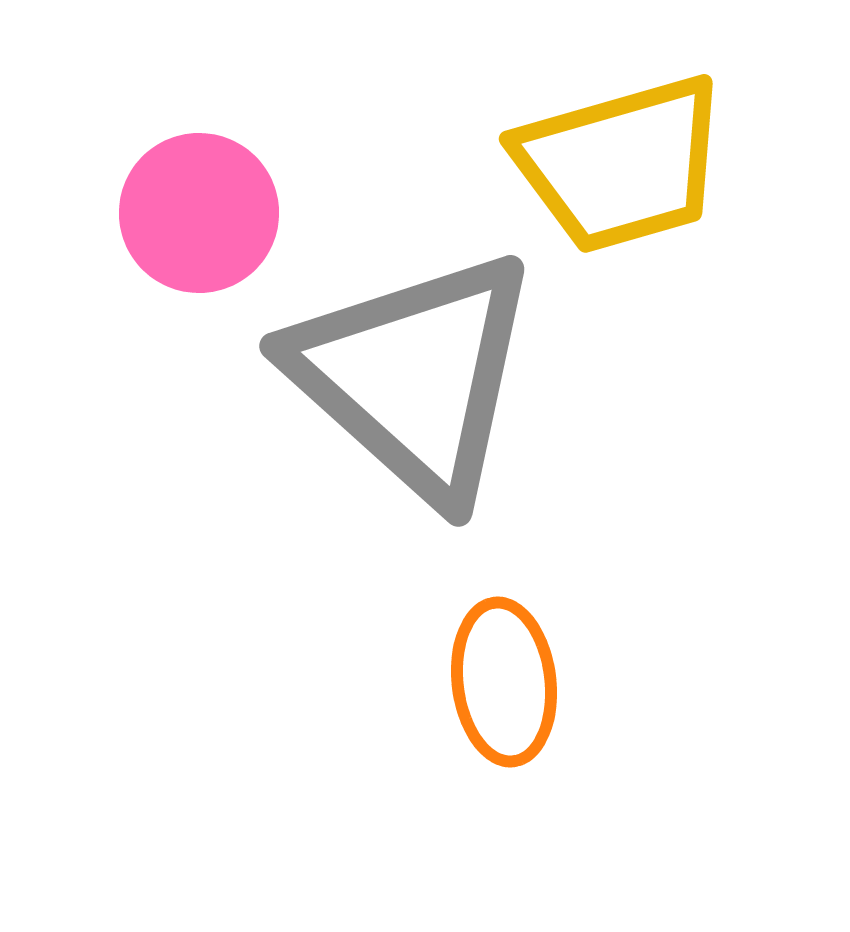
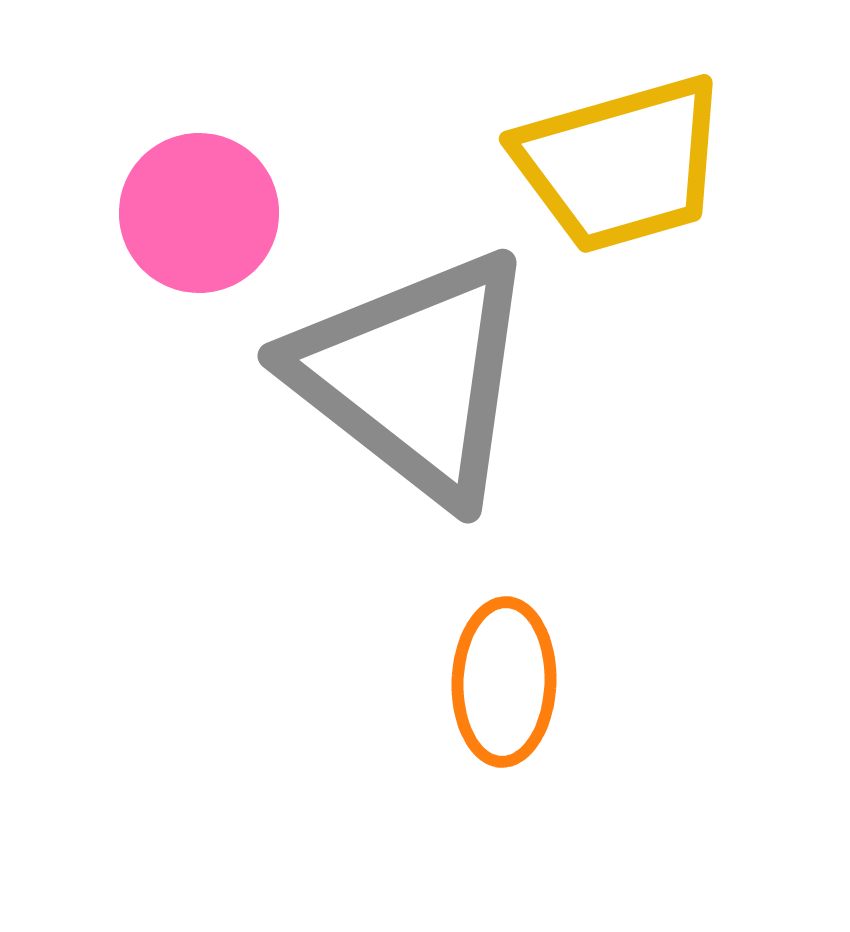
gray triangle: rotated 4 degrees counterclockwise
orange ellipse: rotated 9 degrees clockwise
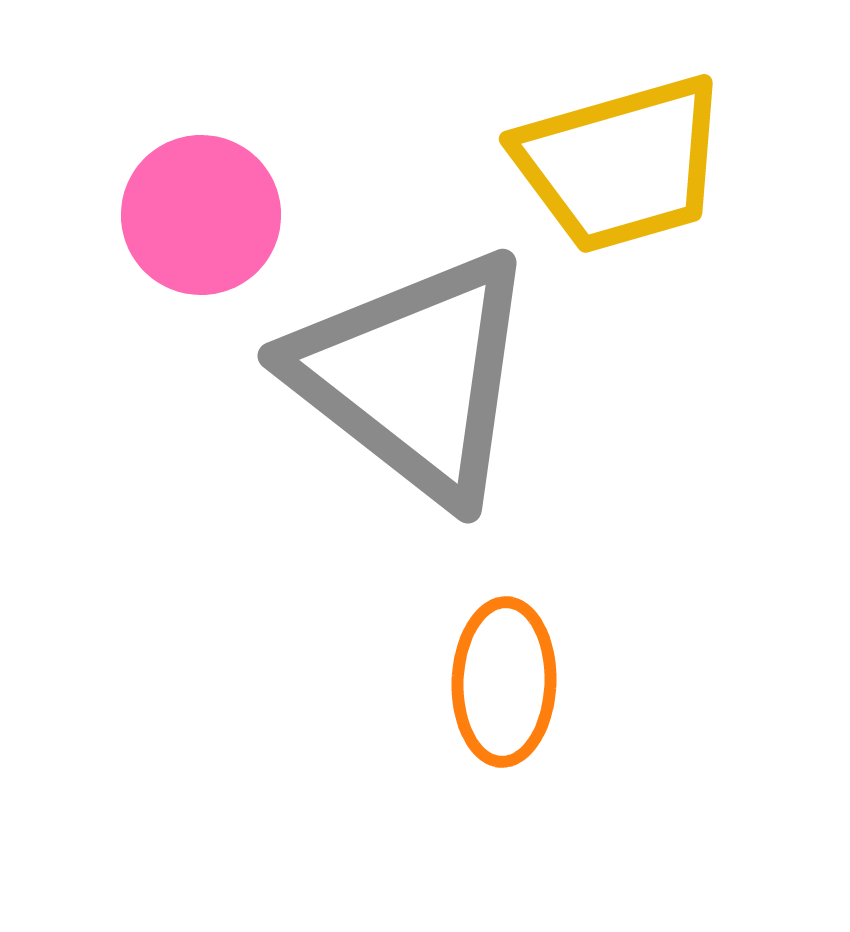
pink circle: moved 2 px right, 2 px down
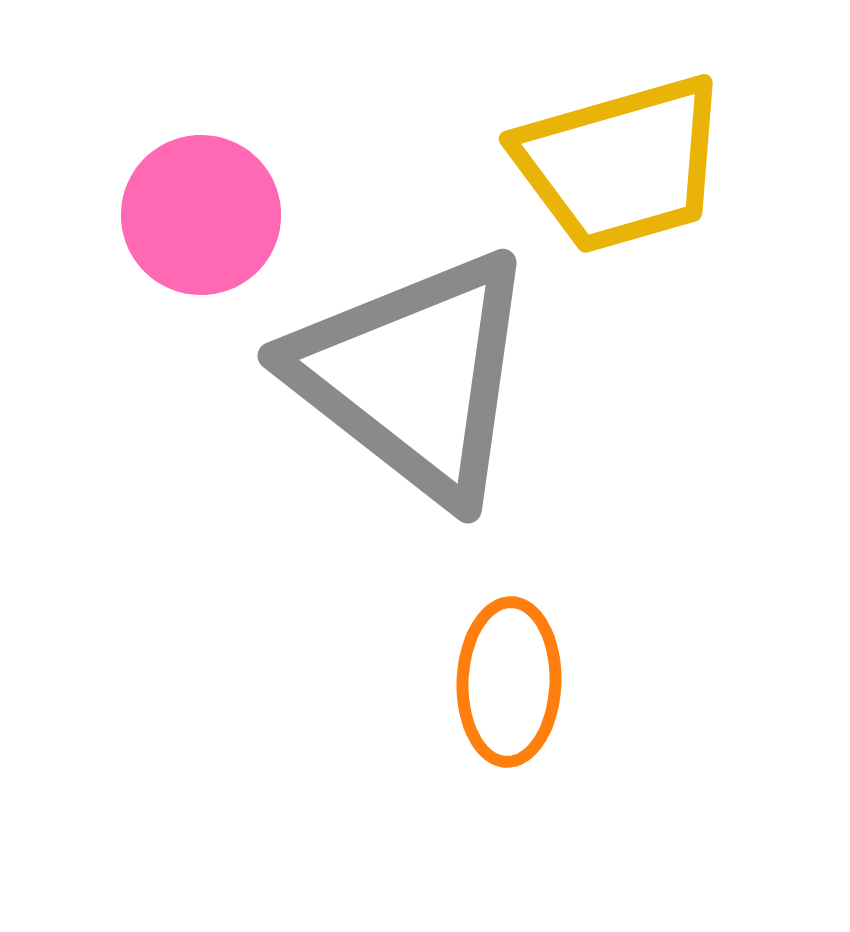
orange ellipse: moved 5 px right
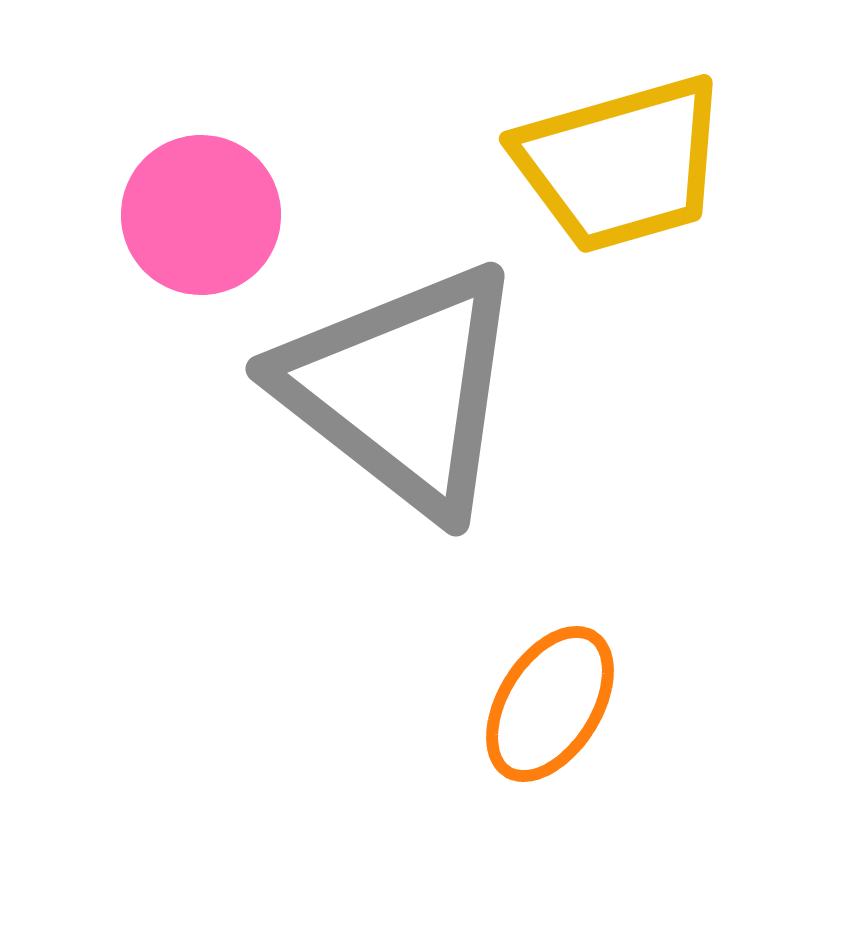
gray triangle: moved 12 px left, 13 px down
orange ellipse: moved 41 px right, 22 px down; rotated 30 degrees clockwise
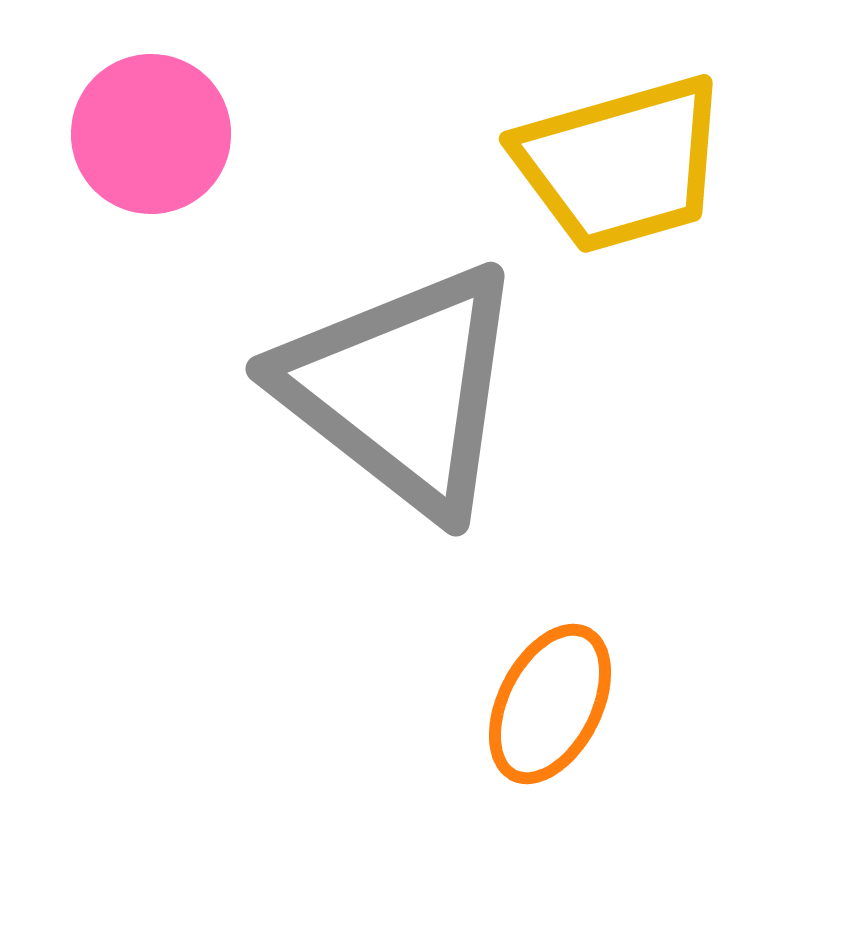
pink circle: moved 50 px left, 81 px up
orange ellipse: rotated 5 degrees counterclockwise
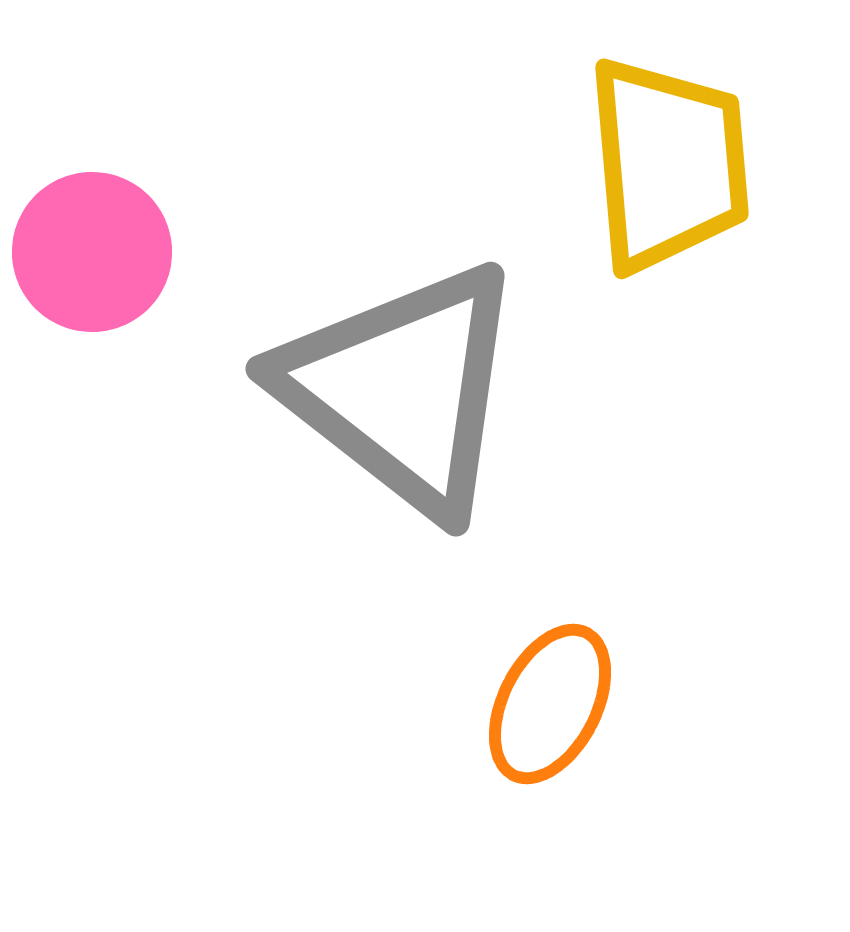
pink circle: moved 59 px left, 118 px down
yellow trapezoid: moved 47 px right; rotated 79 degrees counterclockwise
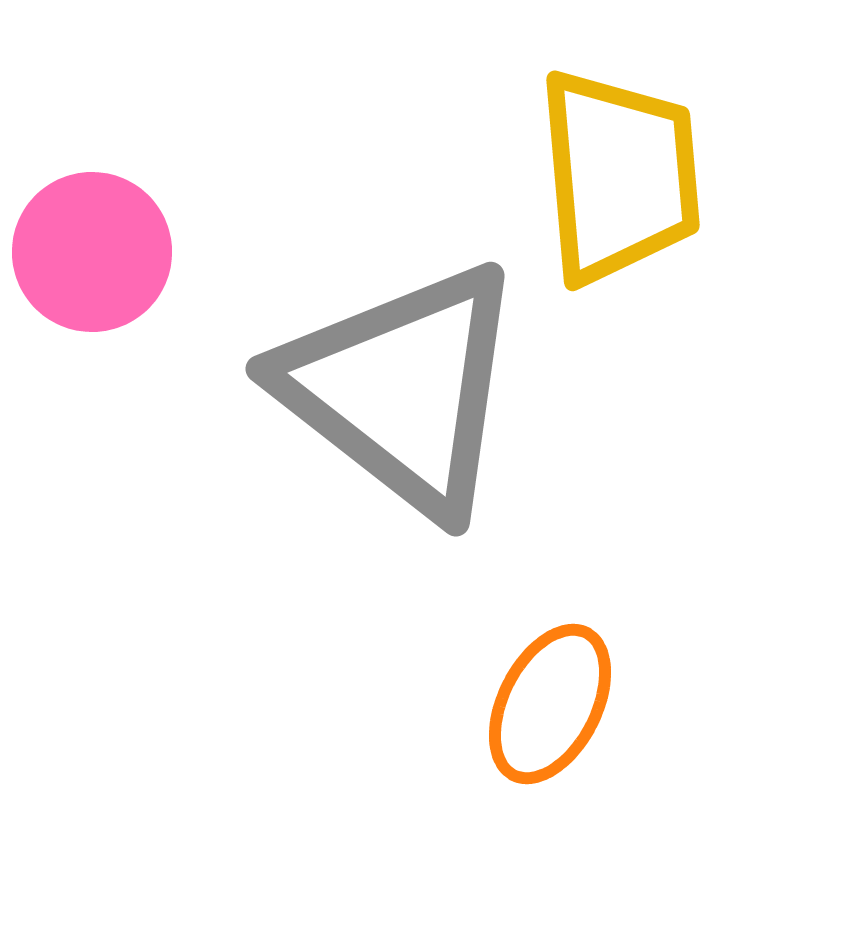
yellow trapezoid: moved 49 px left, 12 px down
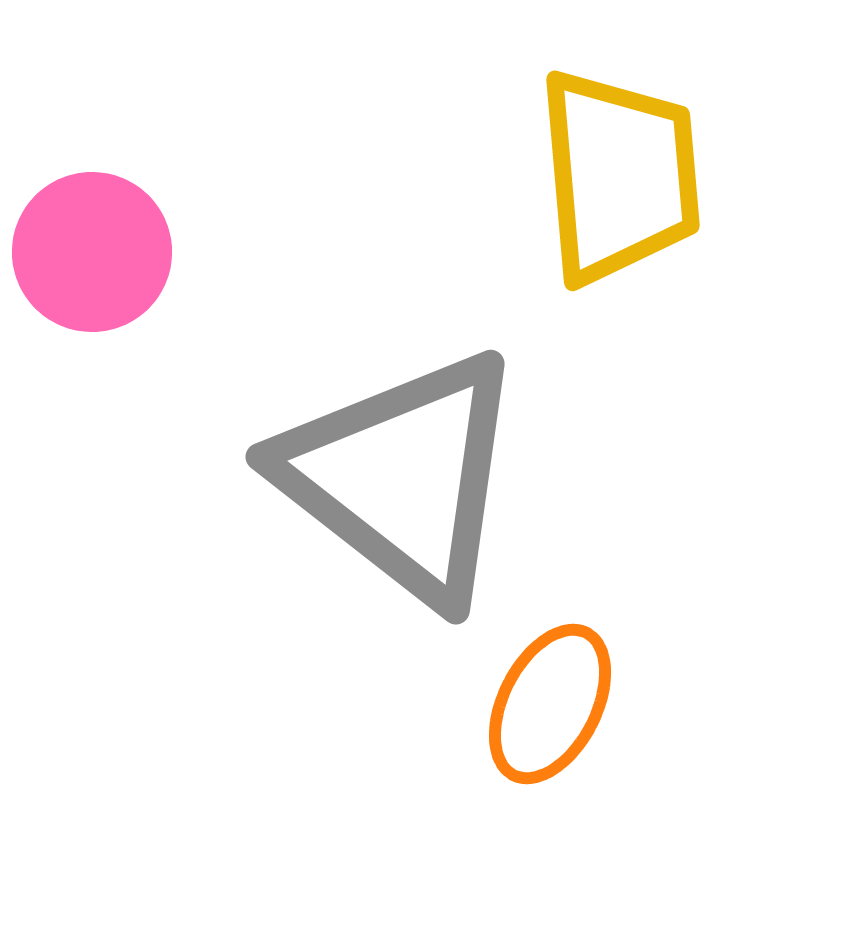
gray triangle: moved 88 px down
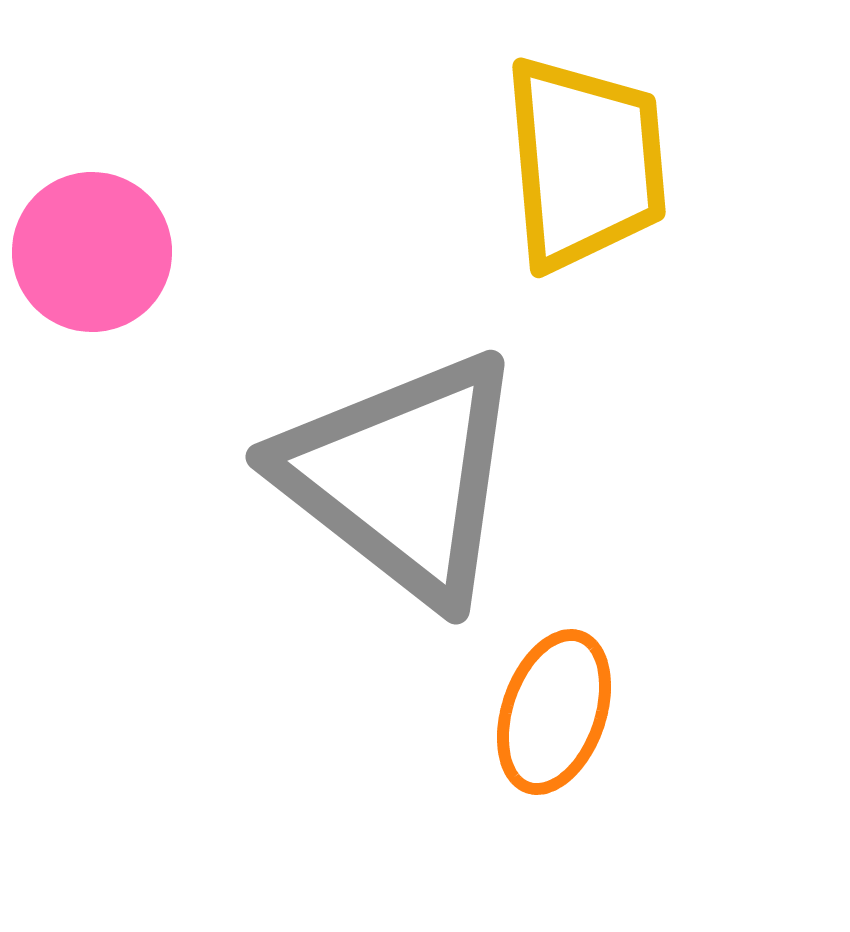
yellow trapezoid: moved 34 px left, 13 px up
orange ellipse: moved 4 px right, 8 px down; rotated 8 degrees counterclockwise
